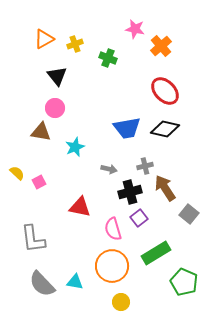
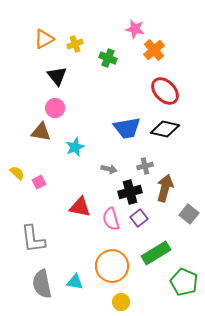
orange cross: moved 7 px left, 4 px down
brown arrow: rotated 48 degrees clockwise
pink semicircle: moved 2 px left, 10 px up
gray semicircle: rotated 32 degrees clockwise
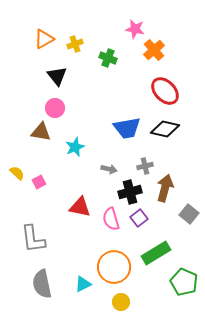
orange circle: moved 2 px right, 1 px down
cyan triangle: moved 8 px right, 2 px down; rotated 36 degrees counterclockwise
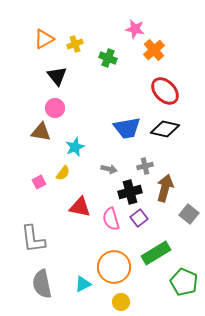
yellow semicircle: moved 46 px right; rotated 84 degrees clockwise
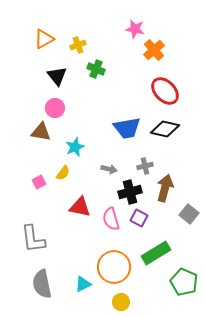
yellow cross: moved 3 px right, 1 px down
green cross: moved 12 px left, 11 px down
purple square: rotated 24 degrees counterclockwise
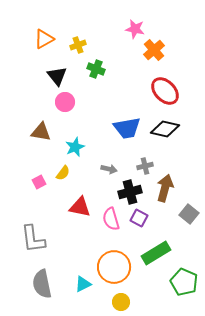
pink circle: moved 10 px right, 6 px up
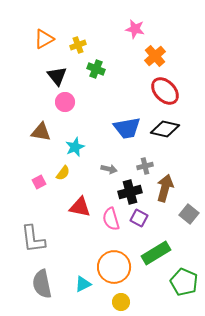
orange cross: moved 1 px right, 6 px down
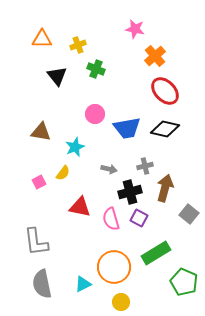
orange triangle: moved 2 px left; rotated 30 degrees clockwise
pink circle: moved 30 px right, 12 px down
gray L-shape: moved 3 px right, 3 px down
